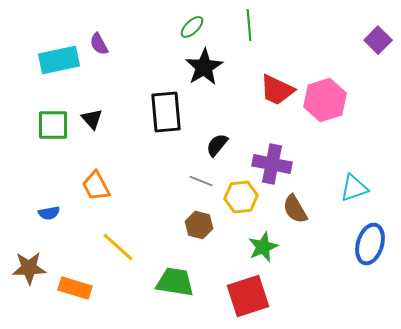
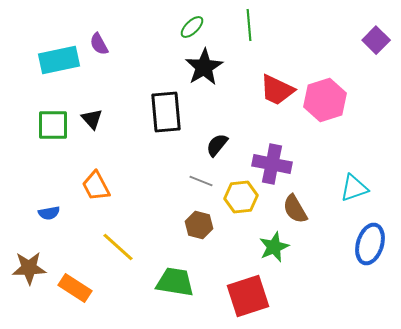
purple square: moved 2 px left
green star: moved 11 px right
orange rectangle: rotated 16 degrees clockwise
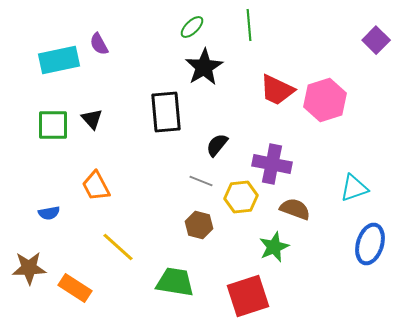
brown semicircle: rotated 140 degrees clockwise
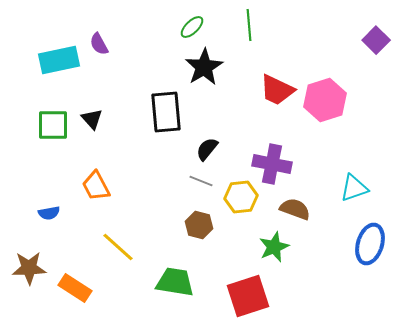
black semicircle: moved 10 px left, 4 px down
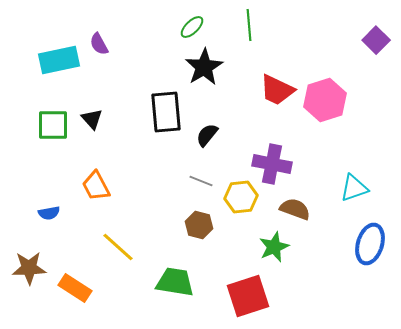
black semicircle: moved 14 px up
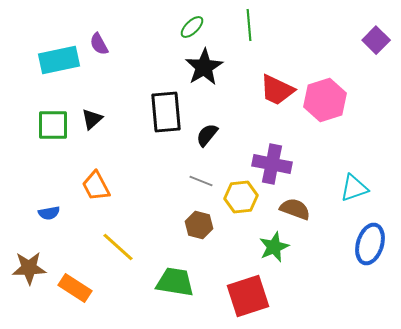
black triangle: rotated 30 degrees clockwise
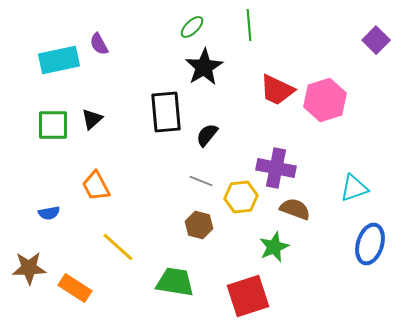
purple cross: moved 4 px right, 4 px down
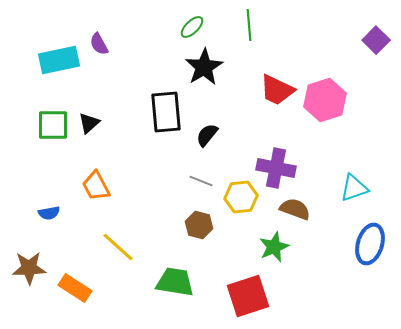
black triangle: moved 3 px left, 4 px down
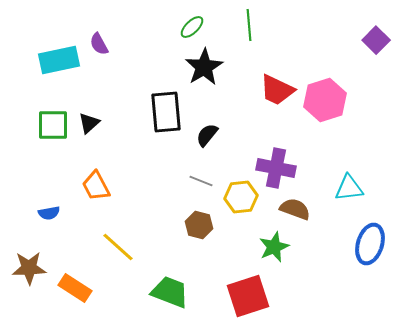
cyan triangle: moved 5 px left; rotated 12 degrees clockwise
green trapezoid: moved 5 px left, 10 px down; rotated 12 degrees clockwise
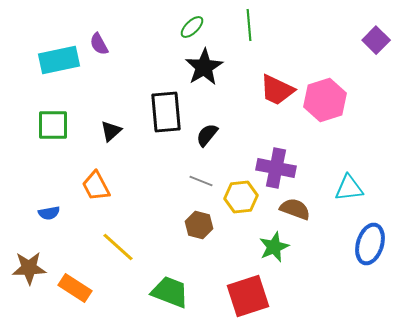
black triangle: moved 22 px right, 8 px down
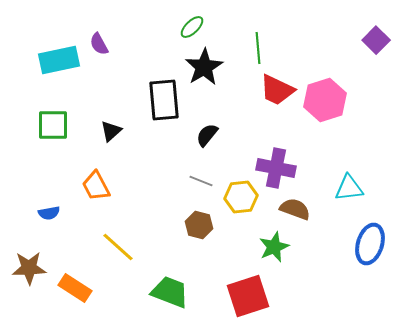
green line: moved 9 px right, 23 px down
black rectangle: moved 2 px left, 12 px up
